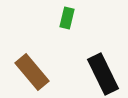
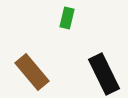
black rectangle: moved 1 px right
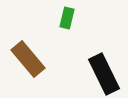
brown rectangle: moved 4 px left, 13 px up
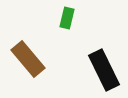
black rectangle: moved 4 px up
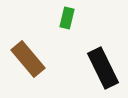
black rectangle: moved 1 px left, 2 px up
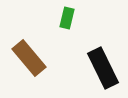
brown rectangle: moved 1 px right, 1 px up
